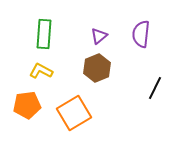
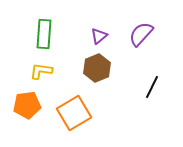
purple semicircle: rotated 36 degrees clockwise
yellow L-shape: rotated 20 degrees counterclockwise
black line: moved 3 px left, 1 px up
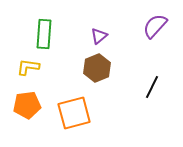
purple semicircle: moved 14 px right, 8 px up
yellow L-shape: moved 13 px left, 4 px up
orange square: rotated 16 degrees clockwise
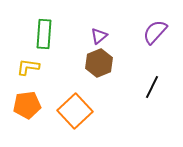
purple semicircle: moved 6 px down
brown hexagon: moved 2 px right, 5 px up
orange square: moved 1 px right, 2 px up; rotated 28 degrees counterclockwise
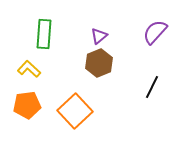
yellow L-shape: moved 1 px right, 2 px down; rotated 35 degrees clockwise
